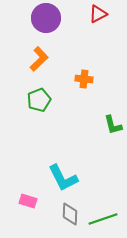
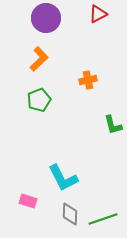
orange cross: moved 4 px right, 1 px down; rotated 18 degrees counterclockwise
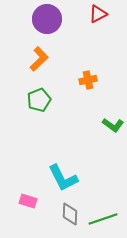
purple circle: moved 1 px right, 1 px down
green L-shape: rotated 40 degrees counterclockwise
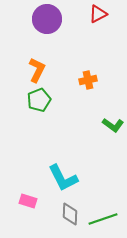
orange L-shape: moved 2 px left, 11 px down; rotated 20 degrees counterclockwise
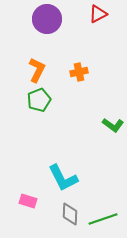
orange cross: moved 9 px left, 8 px up
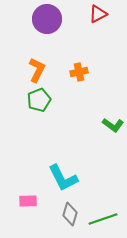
pink rectangle: rotated 18 degrees counterclockwise
gray diamond: rotated 15 degrees clockwise
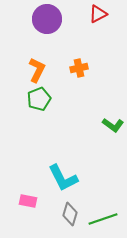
orange cross: moved 4 px up
green pentagon: moved 1 px up
pink rectangle: rotated 12 degrees clockwise
